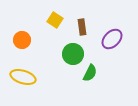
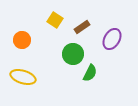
brown rectangle: rotated 63 degrees clockwise
purple ellipse: rotated 15 degrees counterclockwise
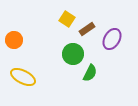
yellow square: moved 12 px right, 1 px up
brown rectangle: moved 5 px right, 2 px down
orange circle: moved 8 px left
yellow ellipse: rotated 10 degrees clockwise
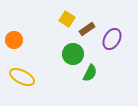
yellow ellipse: moved 1 px left
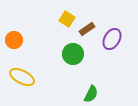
green semicircle: moved 1 px right, 21 px down
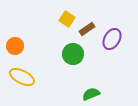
orange circle: moved 1 px right, 6 px down
green semicircle: rotated 138 degrees counterclockwise
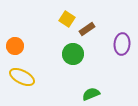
purple ellipse: moved 10 px right, 5 px down; rotated 25 degrees counterclockwise
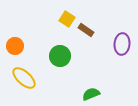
brown rectangle: moved 1 px left, 1 px down; rotated 70 degrees clockwise
green circle: moved 13 px left, 2 px down
yellow ellipse: moved 2 px right, 1 px down; rotated 15 degrees clockwise
